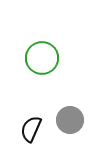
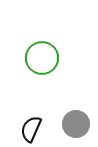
gray circle: moved 6 px right, 4 px down
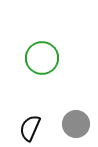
black semicircle: moved 1 px left, 1 px up
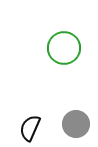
green circle: moved 22 px right, 10 px up
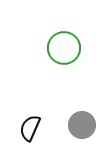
gray circle: moved 6 px right, 1 px down
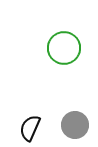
gray circle: moved 7 px left
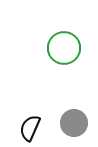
gray circle: moved 1 px left, 2 px up
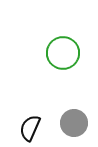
green circle: moved 1 px left, 5 px down
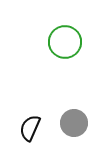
green circle: moved 2 px right, 11 px up
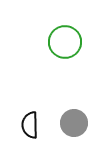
black semicircle: moved 3 px up; rotated 24 degrees counterclockwise
